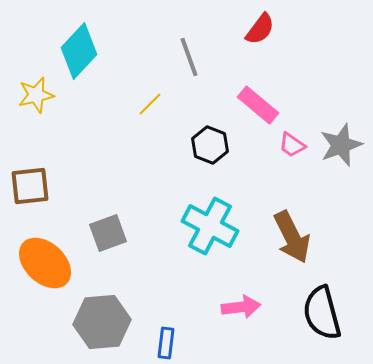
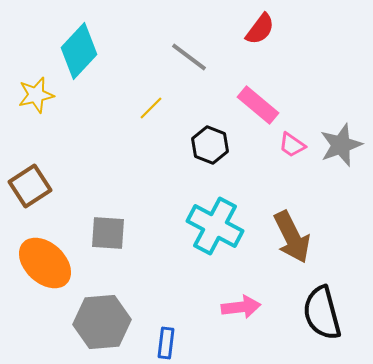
gray line: rotated 33 degrees counterclockwise
yellow line: moved 1 px right, 4 px down
brown square: rotated 27 degrees counterclockwise
cyan cross: moved 5 px right
gray square: rotated 24 degrees clockwise
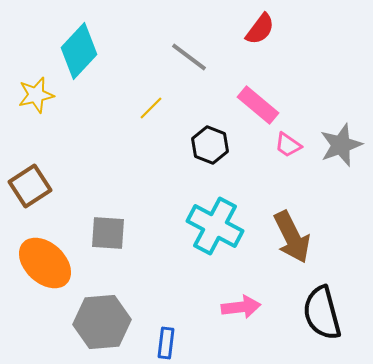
pink trapezoid: moved 4 px left
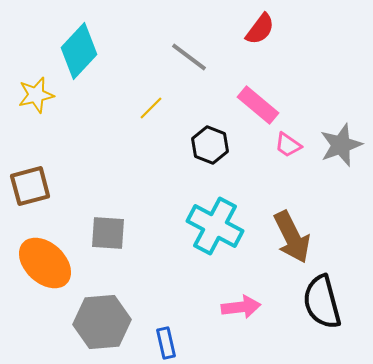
brown square: rotated 18 degrees clockwise
black semicircle: moved 11 px up
blue rectangle: rotated 20 degrees counterclockwise
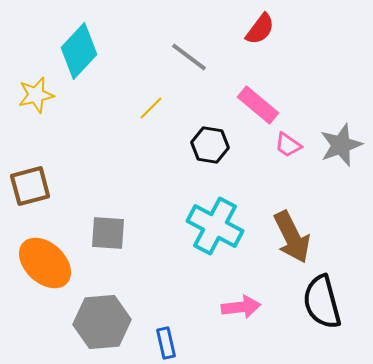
black hexagon: rotated 12 degrees counterclockwise
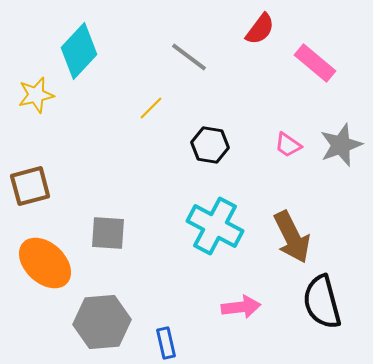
pink rectangle: moved 57 px right, 42 px up
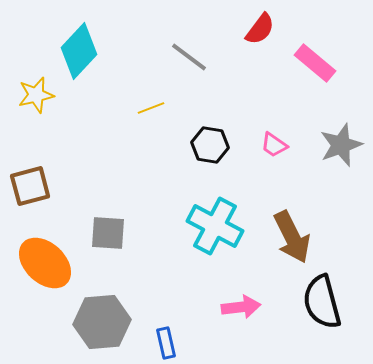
yellow line: rotated 24 degrees clockwise
pink trapezoid: moved 14 px left
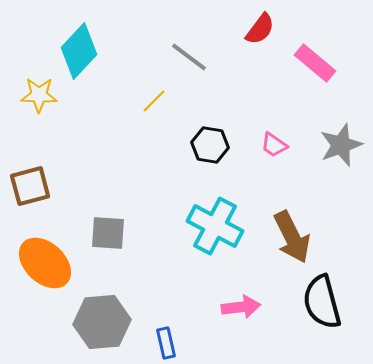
yellow star: moved 3 px right; rotated 15 degrees clockwise
yellow line: moved 3 px right, 7 px up; rotated 24 degrees counterclockwise
